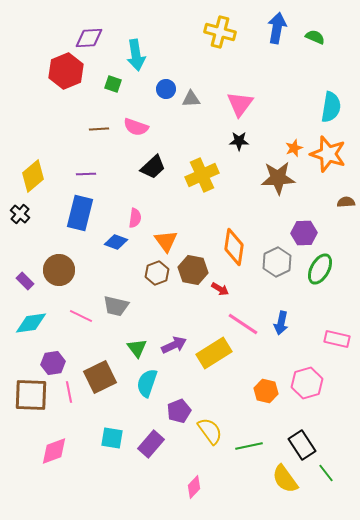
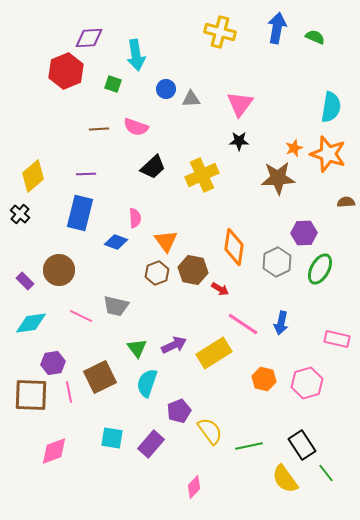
pink semicircle at (135, 218): rotated 12 degrees counterclockwise
orange hexagon at (266, 391): moved 2 px left, 12 px up
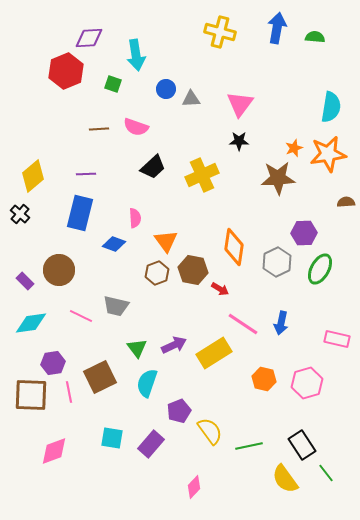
green semicircle at (315, 37): rotated 18 degrees counterclockwise
orange star at (328, 154): rotated 27 degrees counterclockwise
blue diamond at (116, 242): moved 2 px left, 2 px down
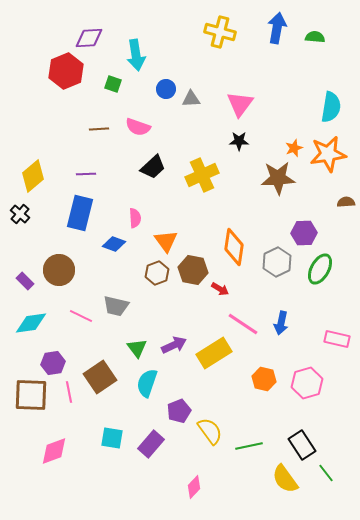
pink semicircle at (136, 127): moved 2 px right
brown square at (100, 377): rotated 8 degrees counterclockwise
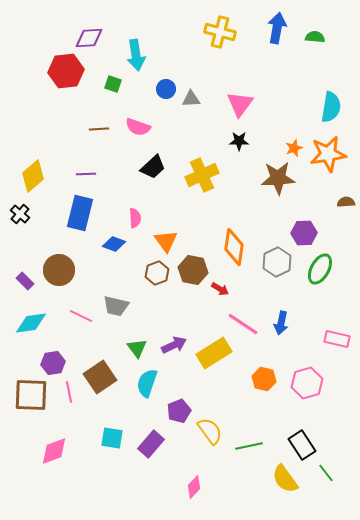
red hexagon at (66, 71): rotated 16 degrees clockwise
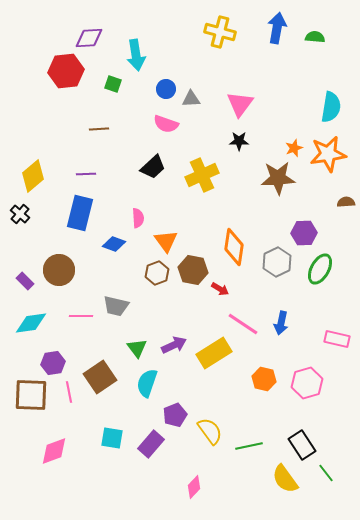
pink semicircle at (138, 127): moved 28 px right, 3 px up
pink semicircle at (135, 218): moved 3 px right
pink line at (81, 316): rotated 25 degrees counterclockwise
purple pentagon at (179, 411): moved 4 px left, 4 px down
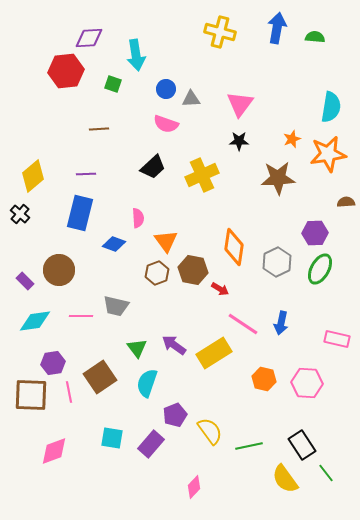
orange star at (294, 148): moved 2 px left, 9 px up
purple hexagon at (304, 233): moved 11 px right
cyan diamond at (31, 323): moved 4 px right, 2 px up
purple arrow at (174, 345): rotated 120 degrees counterclockwise
pink hexagon at (307, 383): rotated 20 degrees clockwise
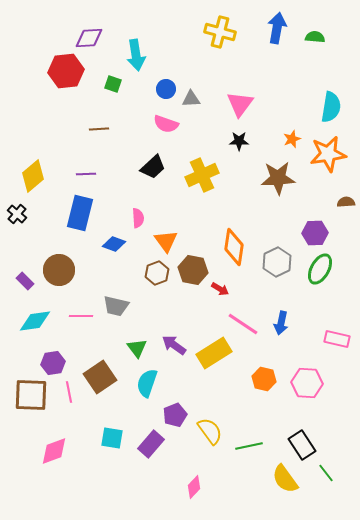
black cross at (20, 214): moved 3 px left
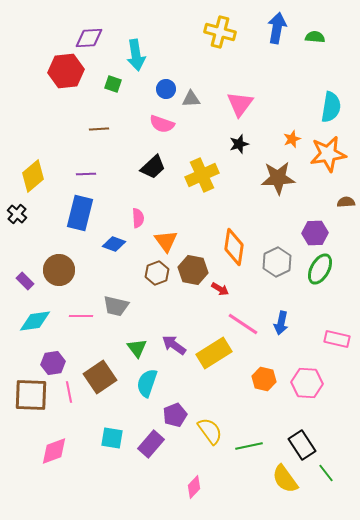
pink semicircle at (166, 124): moved 4 px left
black star at (239, 141): moved 3 px down; rotated 18 degrees counterclockwise
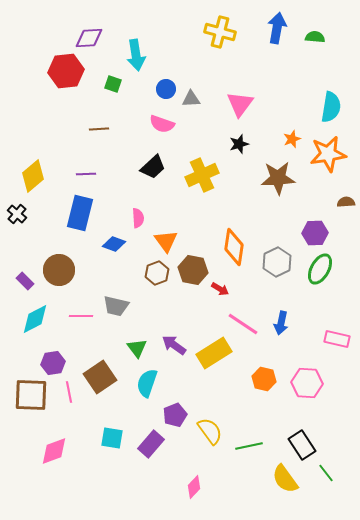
cyan diamond at (35, 321): moved 2 px up; rotated 20 degrees counterclockwise
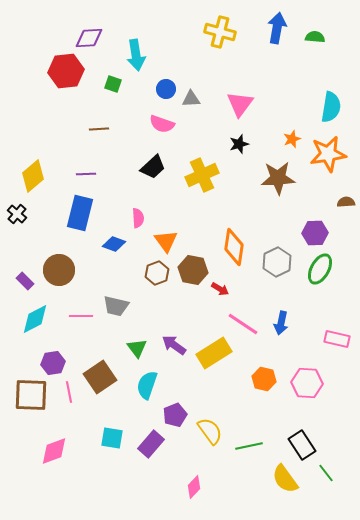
cyan semicircle at (147, 383): moved 2 px down
